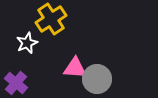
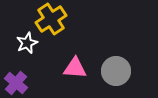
gray circle: moved 19 px right, 8 px up
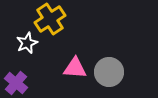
yellow cross: moved 1 px left
gray circle: moved 7 px left, 1 px down
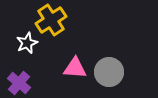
yellow cross: moved 1 px right, 1 px down
purple cross: moved 3 px right
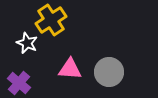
white star: rotated 25 degrees counterclockwise
pink triangle: moved 5 px left, 1 px down
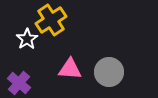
white star: moved 4 px up; rotated 15 degrees clockwise
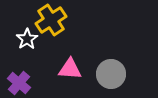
gray circle: moved 2 px right, 2 px down
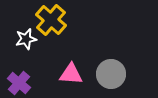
yellow cross: rotated 16 degrees counterclockwise
white star: moved 1 px left; rotated 20 degrees clockwise
pink triangle: moved 1 px right, 5 px down
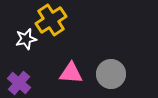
yellow cross: rotated 16 degrees clockwise
pink triangle: moved 1 px up
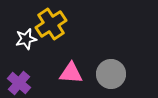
yellow cross: moved 4 px down
